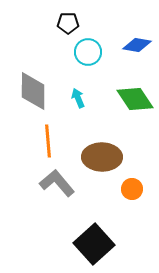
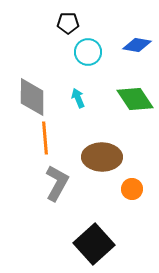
gray diamond: moved 1 px left, 6 px down
orange line: moved 3 px left, 3 px up
gray L-shape: rotated 69 degrees clockwise
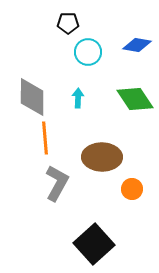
cyan arrow: rotated 24 degrees clockwise
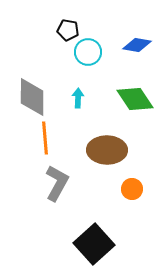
black pentagon: moved 7 px down; rotated 10 degrees clockwise
brown ellipse: moved 5 px right, 7 px up
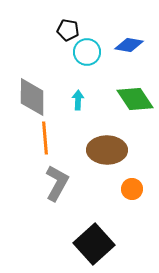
blue diamond: moved 8 px left
cyan circle: moved 1 px left
cyan arrow: moved 2 px down
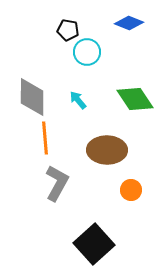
blue diamond: moved 22 px up; rotated 12 degrees clockwise
cyan arrow: rotated 42 degrees counterclockwise
orange circle: moved 1 px left, 1 px down
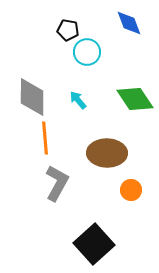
blue diamond: rotated 48 degrees clockwise
brown ellipse: moved 3 px down
